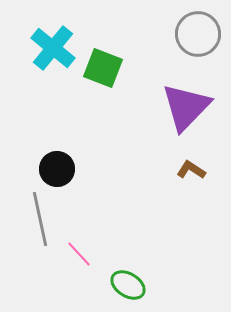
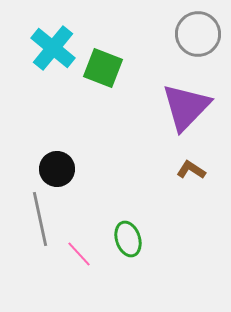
green ellipse: moved 46 px up; rotated 40 degrees clockwise
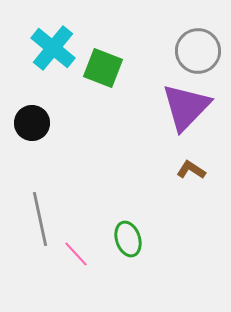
gray circle: moved 17 px down
black circle: moved 25 px left, 46 px up
pink line: moved 3 px left
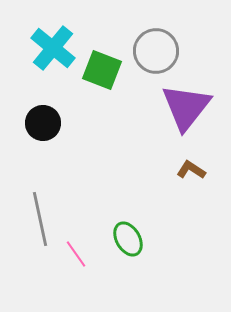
gray circle: moved 42 px left
green square: moved 1 px left, 2 px down
purple triangle: rotated 6 degrees counterclockwise
black circle: moved 11 px right
green ellipse: rotated 12 degrees counterclockwise
pink line: rotated 8 degrees clockwise
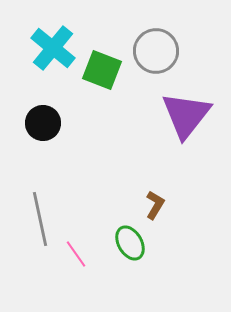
purple triangle: moved 8 px down
brown L-shape: moved 36 px left, 35 px down; rotated 88 degrees clockwise
green ellipse: moved 2 px right, 4 px down
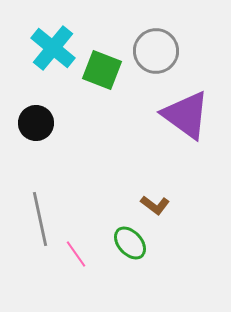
purple triangle: rotated 32 degrees counterclockwise
black circle: moved 7 px left
brown L-shape: rotated 96 degrees clockwise
green ellipse: rotated 12 degrees counterclockwise
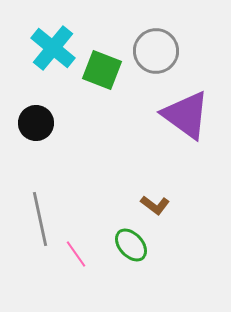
green ellipse: moved 1 px right, 2 px down
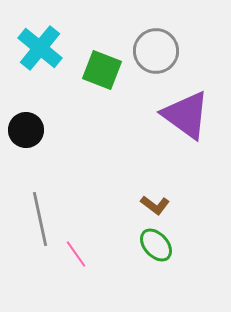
cyan cross: moved 13 px left
black circle: moved 10 px left, 7 px down
green ellipse: moved 25 px right
